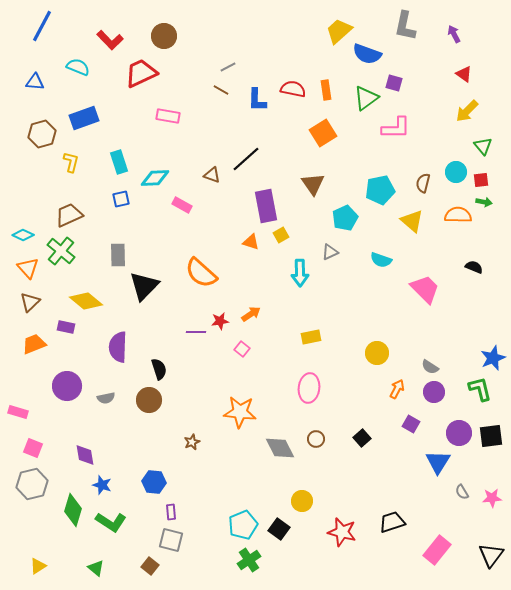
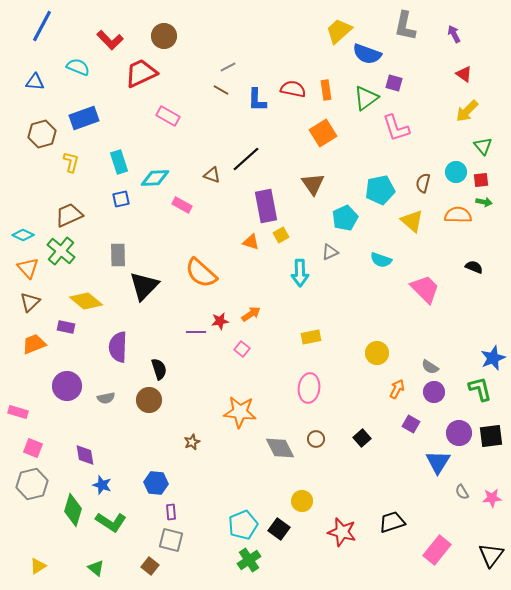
pink rectangle at (168, 116): rotated 20 degrees clockwise
pink L-shape at (396, 128): rotated 72 degrees clockwise
blue hexagon at (154, 482): moved 2 px right, 1 px down
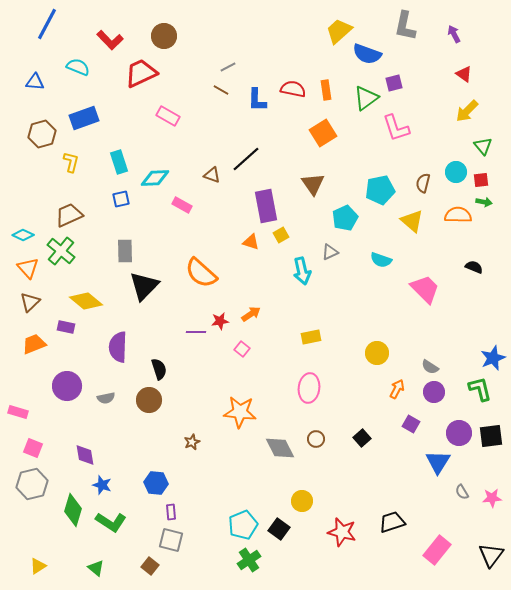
blue line at (42, 26): moved 5 px right, 2 px up
purple square at (394, 83): rotated 30 degrees counterclockwise
gray rectangle at (118, 255): moved 7 px right, 4 px up
cyan arrow at (300, 273): moved 2 px right, 2 px up; rotated 12 degrees counterclockwise
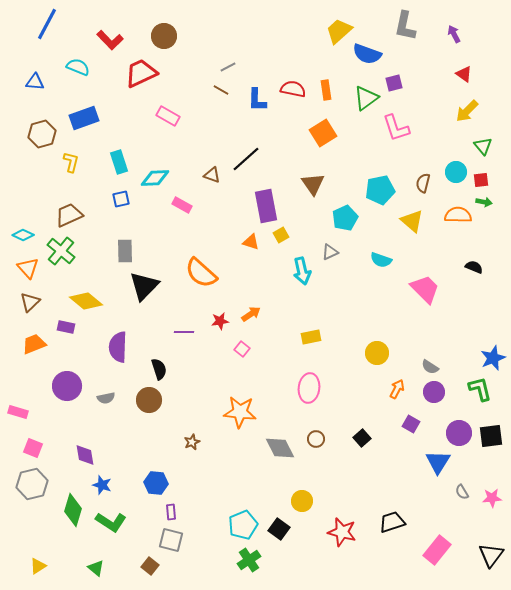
purple line at (196, 332): moved 12 px left
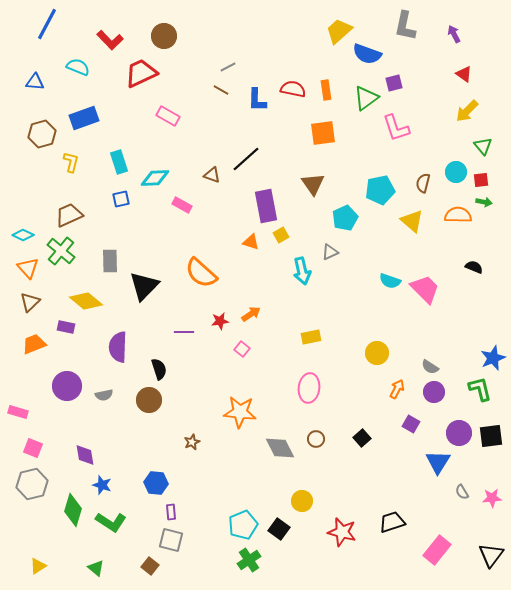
orange square at (323, 133): rotated 24 degrees clockwise
gray rectangle at (125, 251): moved 15 px left, 10 px down
cyan semicircle at (381, 260): moved 9 px right, 21 px down
gray semicircle at (106, 398): moved 2 px left, 3 px up
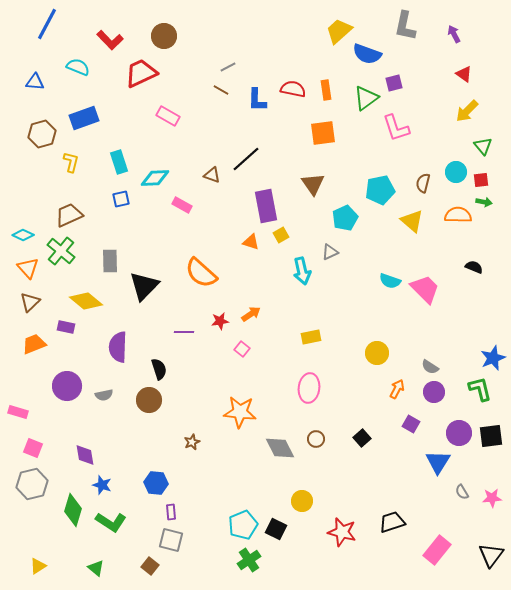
black square at (279, 529): moved 3 px left; rotated 10 degrees counterclockwise
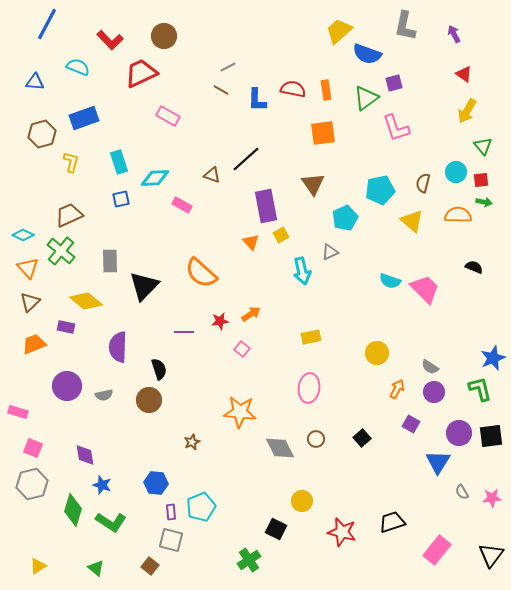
yellow arrow at (467, 111): rotated 15 degrees counterclockwise
orange triangle at (251, 242): rotated 30 degrees clockwise
cyan pentagon at (243, 525): moved 42 px left, 18 px up
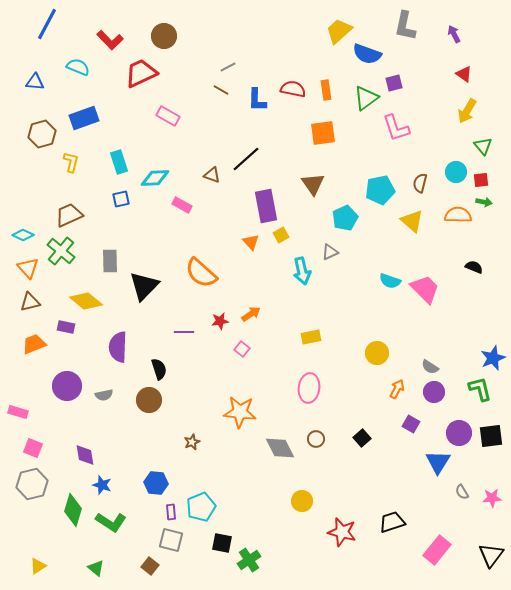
brown semicircle at (423, 183): moved 3 px left
brown triangle at (30, 302): rotated 30 degrees clockwise
black square at (276, 529): moved 54 px left, 14 px down; rotated 15 degrees counterclockwise
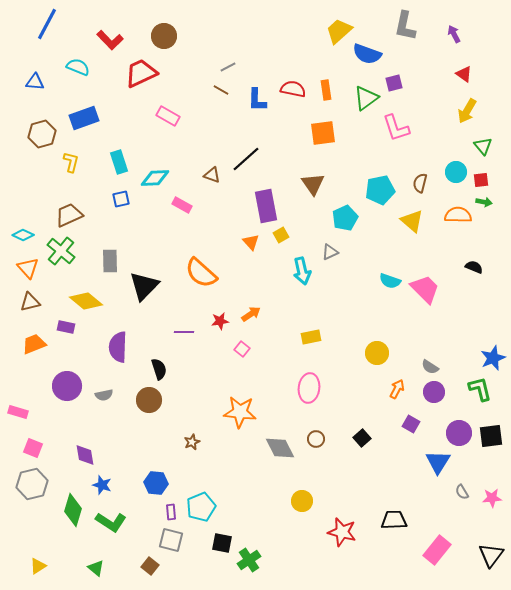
black trapezoid at (392, 522): moved 2 px right, 2 px up; rotated 16 degrees clockwise
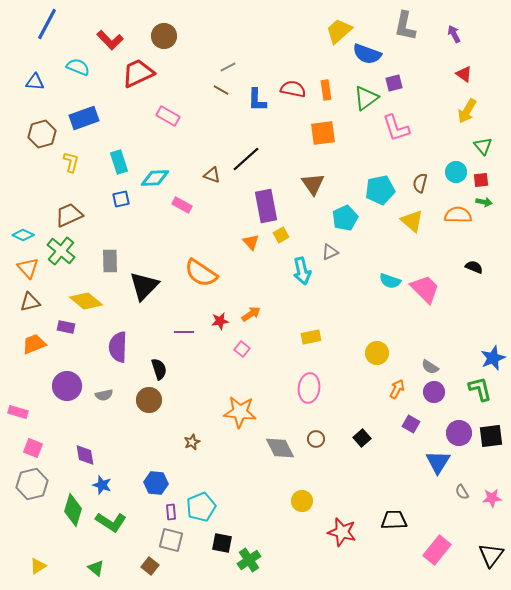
red trapezoid at (141, 73): moved 3 px left
orange semicircle at (201, 273): rotated 8 degrees counterclockwise
